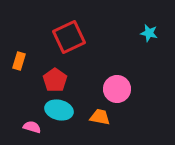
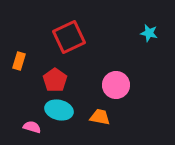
pink circle: moved 1 px left, 4 px up
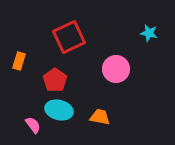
pink circle: moved 16 px up
pink semicircle: moved 1 px right, 2 px up; rotated 36 degrees clockwise
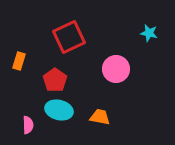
pink semicircle: moved 5 px left; rotated 36 degrees clockwise
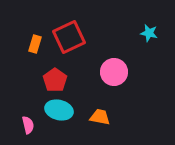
orange rectangle: moved 16 px right, 17 px up
pink circle: moved 2 px left, 3 px down
pink semicircle: rotated 12 degrees counterclockwise
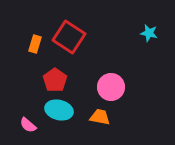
red square: rotated 32 degrees counterclockwise
pink circle: moved 3 px left, 15 px down
pink semicircle: rotated 144 degrees clockwise
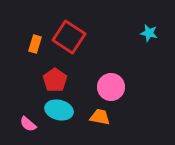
pink semicircle: moved 1 px up
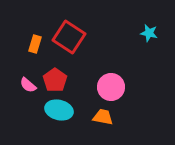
orange trapezoid: moved 3 px right
pink semicircle: moved 39 px up
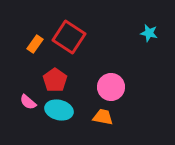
orange rectangle: rotated 18 degrees clockwise
pink semicircle: moved 17 px down
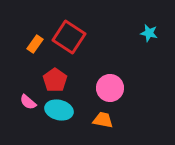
pink circle: moved 1 px left, 1 px down
orange trapezoid: moved 3 px down
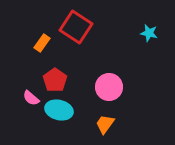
red square: moved 7 px right, 10 px up
orange rectangle: moved 7 px right, 1 px up
pink circle: moved 1 px left, 1 px up
pink semicircle: moved 3 px right, 4 px up
orange trapezoid: moved 2 px right, 4 px down; rotated 65 degrees counterclockwise
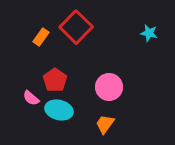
red square: rotated 12 degrees clockwise
orange rectangle: moved 1 px left, 6 px up
